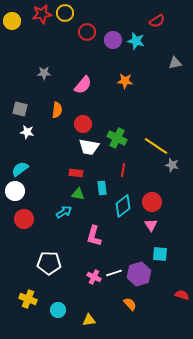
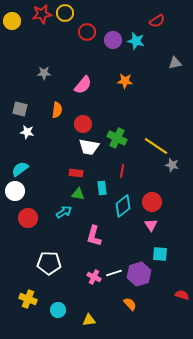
red line at (123, 170): moved 1 px left, 1 px down
red circle at (24, 219): moved 4 px right, 1 px up
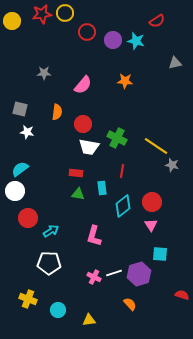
orange semicircle at (57, 110): moved 2 px down
cyan arrow at (64, 212): moved 13 px left, 19 px down
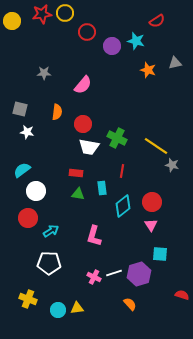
purple circle at (113, 40): moved 1 px left, 6 px down
orange star at (125, 81): moved 23 px right, 11 px up; rotated 14 degrees clockwise
cyan semicircle at (20, 169): moved 2 px right, 1 px down
white circle at (15, 191): moved 21 px right
yellow triangle at (89, 320): moved 12 px left, 12 px up
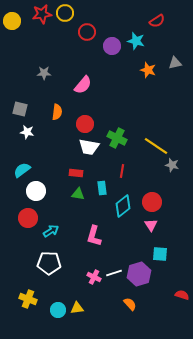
red circle at (83, 124): moved 2 px right
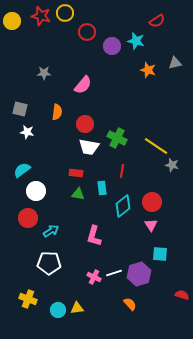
red star at (42, 14): moved 1 px left, 2 px down; rotated 24 degrees clockwise
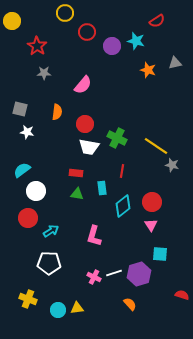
red star at (41, 16): moved 4 px left, 30 px down; rotated 18 degrees clockwise
green triangle at (78, 194): moved 1 px left
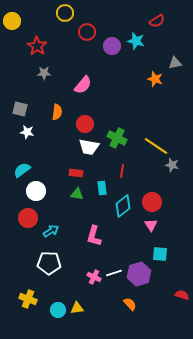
orange star at (148, 70): moved 7 px right, 9 px down
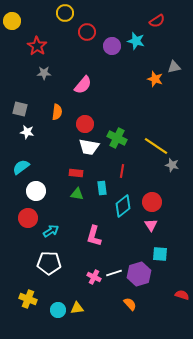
gray triangle at (175, 63): moved 1 px left, 4 px down
cyan semicircle at (22, 170): moved 1 px left, 3 px up
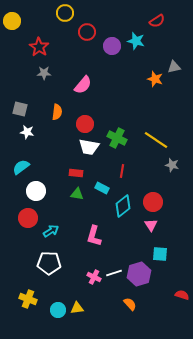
red star at (37, 46): moved 2 px right, 1 px down
yellow line at (156, 146): moved 6 px up
cyan rectangle at (102, 188): rotated 56 degrees counterclockwise
red circle at (152, 202): moved 1 px right
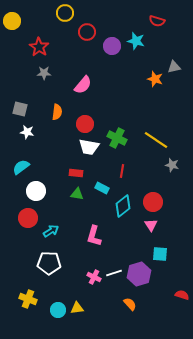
red semicircle at (157, 21): rotated 49 degrees clockwise
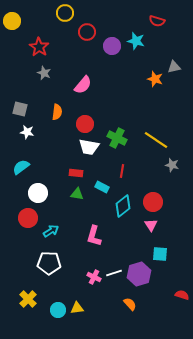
gray star at (44, 73): rotated 24 degrees clockwise
cyan rectangle at (102, 188): moved 1 px up
white circle at (36, 191): moved 2 px right, 2 px down
yellow cross at (28, 299): rotated 24 degrees clockwise
